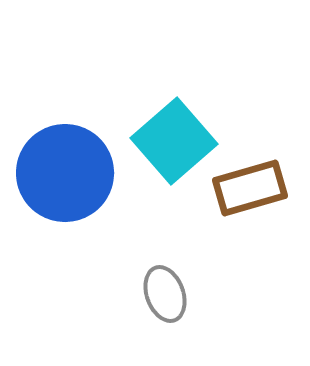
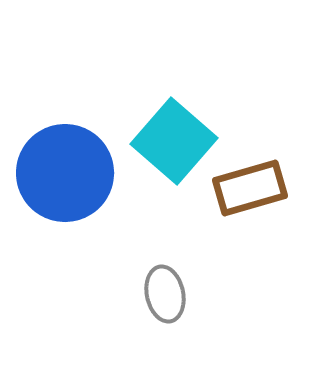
cyan square: rotated 8 degrees counterclockwise
gray ellipse: rotated 8 degrees clockwise
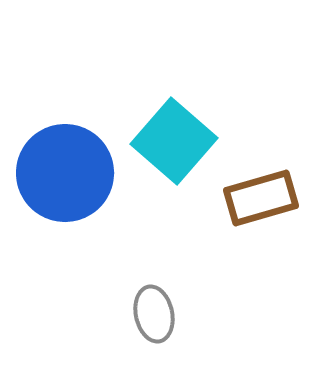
brown rectangle: moved 11 px right, 10 px down
gray ellipse: moved 11 px left, 20 px down
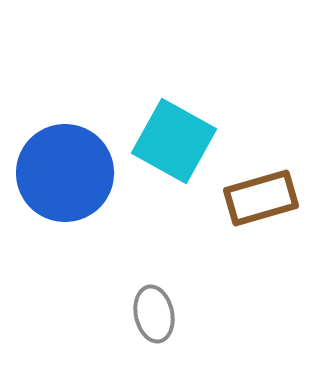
cyan square: rotated 12 degrees counterclockwise
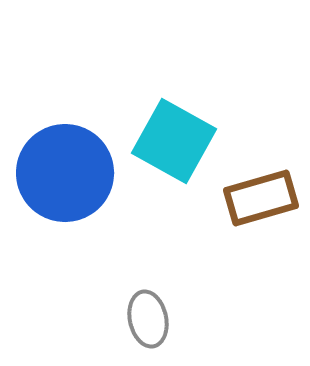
gray ellipse: moved 6 px left, 5 px down
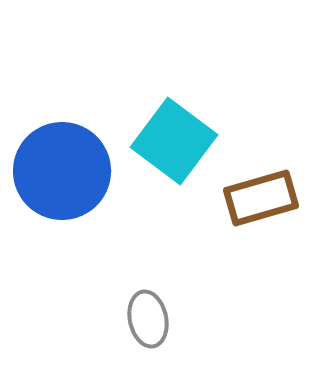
cyan square: rotated 8 degrees clockwise
blue circle: moved 3 px left, 2 px up
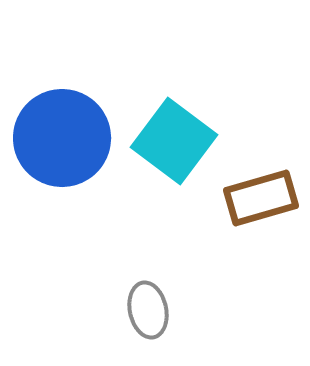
blue circle: moved 33 px up
gray ellipse: moved 9 px up
